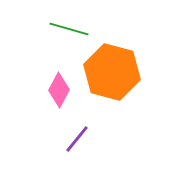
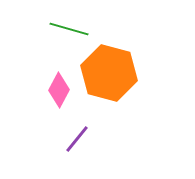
orange hexagon: moved 3 px left, 1 px down
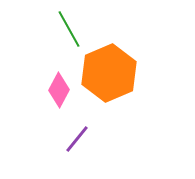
green line: rotated 45 degrees clockwise
orange hexagon: rotated 22 degrees clockwise
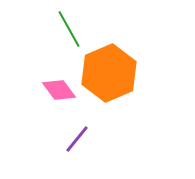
pink diamond: rotated 64 degrees counterclockwise
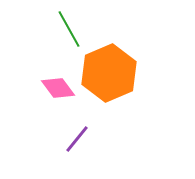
pink diamond: moved 1 px left, 2 px up
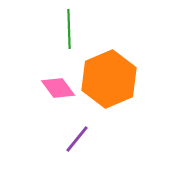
green line: rotated 27 degrees clockwise
orange hexagon: moved 6 px down
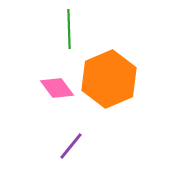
pink diamond: moved 1 px left
purple line: moved 6 px left, 7 px down
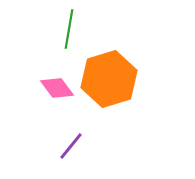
green line: rotated 12 degrees clockwise
orange hexagon: rotated 6 degrees clockwise
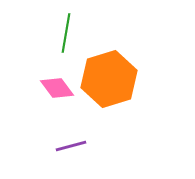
green line: moved 3 px left, 4 px down
purple line: rotated 36 degrees clockwise
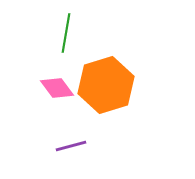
orange hexagon: moved 3 px left, 6 px down
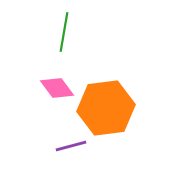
green line: moved 2 px left, 1 px up
orange hexagon: moved 23 px down; rotated 10 degrees clockwise
